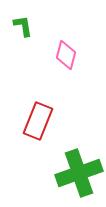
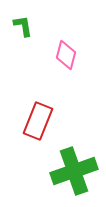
green cross: moved 5 px left, 2 px up
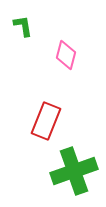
red rectangle: moved 8 px right
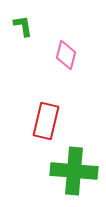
red rectangle: rotated 9 degrees counterclockwise
green cross: rotated 24 degrees clockwise
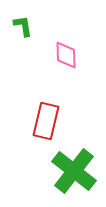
pink diamond: rotated 16 degrees counterclockwise
green cross: rotated 33 degrees clockwise
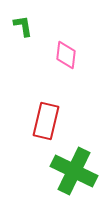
pink diamond: rotated 8 degrees clockwise
green cross: rotated 12 degrees counterclockwise
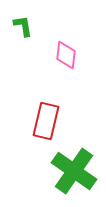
green cross: rotated 9 degrees clockwise
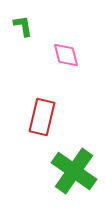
pink diamond: rotated 20 degrees counterclockwise
red rectangle: moved 4 px left, 4 px up
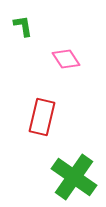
pink diamond: moved 4 px down; rotated 20 degrees counterclockwise
green cross: moved 6 px down
